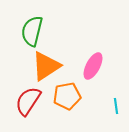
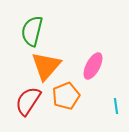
orange triangle: rotated 16 degrees counterclockwise
orange pentagon: moved 1 px left; rotated 12 degrees counterclockwise
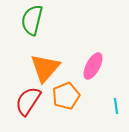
green semicircle: moved 11 px up
orange triangle: moved 1 px left, 2 px down
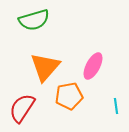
green semicircle: moved 2 px right; rotated 120 degrees counterclockwise
orange triangle: moved 1 px up
orange pentagon: moved 3 px right; rotated 12 degrees clockwise
red semicircle: moved 6 px left, 7 px down
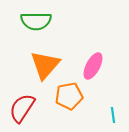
green semicircle: moved 2 px right, 1 px down; rotated 16 degrees clockwise
orange triangle: moved 2 px up
cyan line: moved 3 px left, 9 px down
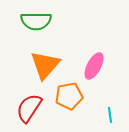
pink ellipse: moved 1 px right
red semicircle: moved 7 px right
cyan line: moved 3 px left
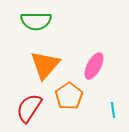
orange pentagon: rotated 24 degrees counterclockwise
cyan line: moved 3 px right, 5 px up
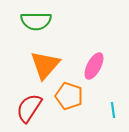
orange pentagon: rotated 20 degrees counterclockwise
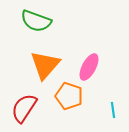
green semicircle: rotated 20 degrees clockwise
pink ellipse: moved 5 px left, 1 px down
red semicircle: moved 5 px left
